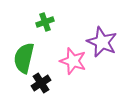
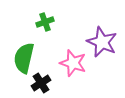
pink star: moved 2 px down
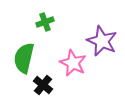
purple star: moved 1 px up
pink star: rotated 8 degrees clockwise
black cross: moved 2 px right, 2 px down; rotated 18 degrees counterclockwise
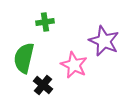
green cross: rotated 12 degrees clockwise
purple star: moved 2 px right
pink star: moved 1 px right, 2 px down
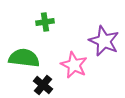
green semicircle: rotated 84 degrees clockwise
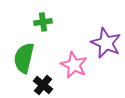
green cross: moved 2 px left
purple star: moved 2 px right, 2 px down
green semicircle: rotated 84 degrees counterclockwise
